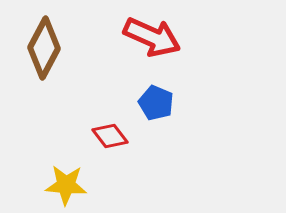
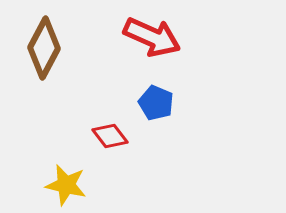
yellow star: rotated 9 degrees clockwise
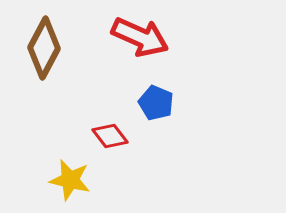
red arrow: moved 12 px left
yellow star: moved 4 px right, 5 px up
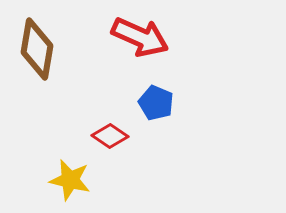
brown diamond: moved 7 px left, 1 px down; rotated 18 degrees counterclockwise
red diamond: rotated 18 degrees counterclockwise
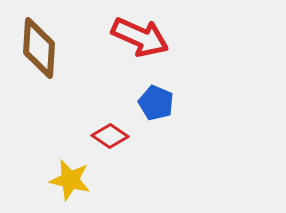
brown diamond: moved 2 px right, 1 px up; rotated 6 degrees counterclockwise
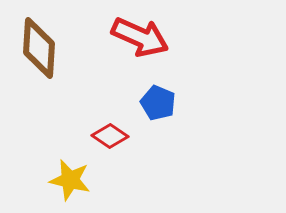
blue pentagon: moved 2 px right
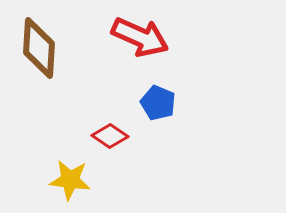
yellow star: rotated 6 degrees counterclockwise
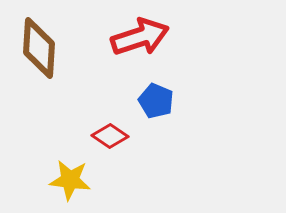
red arrow: rotated 42 degrees counterclockwise
blue pentagon: moved 2 px left, 2 px up
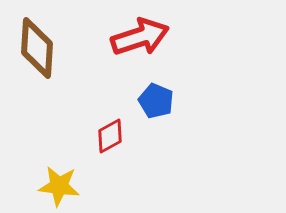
brown diamond: moved 2 px left
red diamond: rotated 63 degrees counterclockwise
yellow star: moved 11 px left, 6 px down
